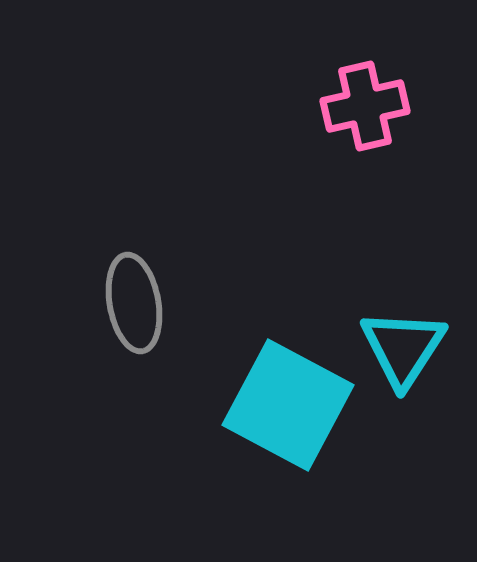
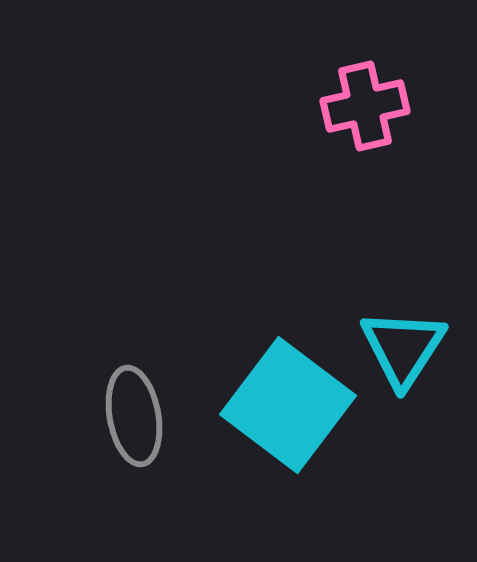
gray ellipse: moved 113 px down
cyan square: rotated 9 degrees clockwise
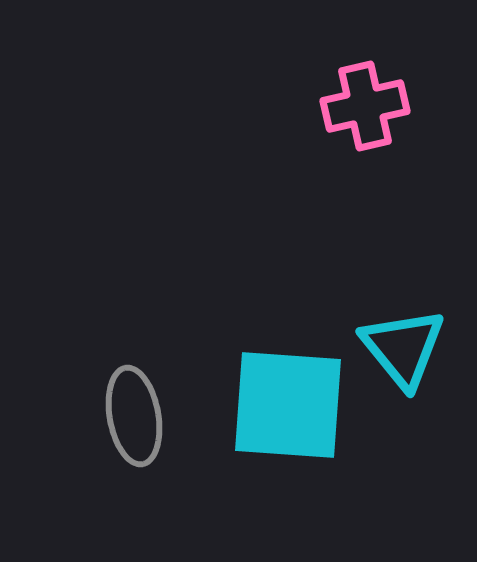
cyan triangle: rotated 12 degrees counterclockwise
cyan square: rotated 33 degrees counterclockwise
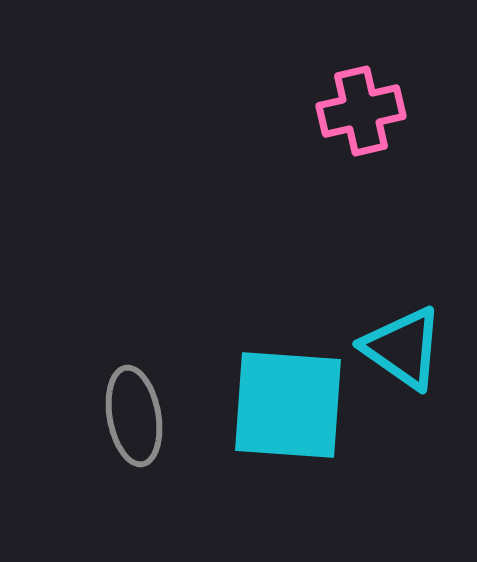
pink cross: moved 4 px left, 5 px down
cyan triangle: rotated 16 degrees counterclockwise
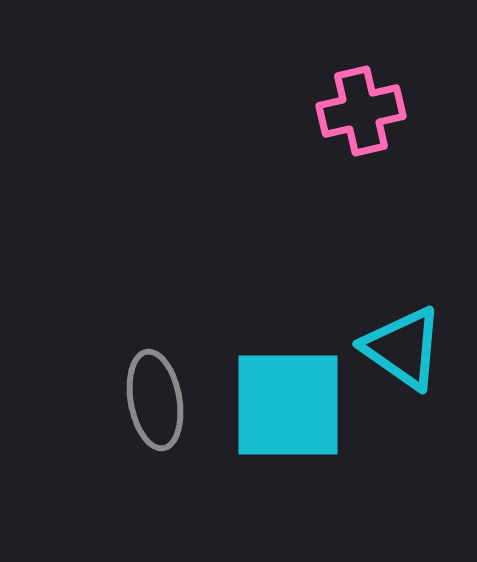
cyan square: rotated 4 degrees counterclockwise
gray ellipse: moved 21 px right, 16 px up
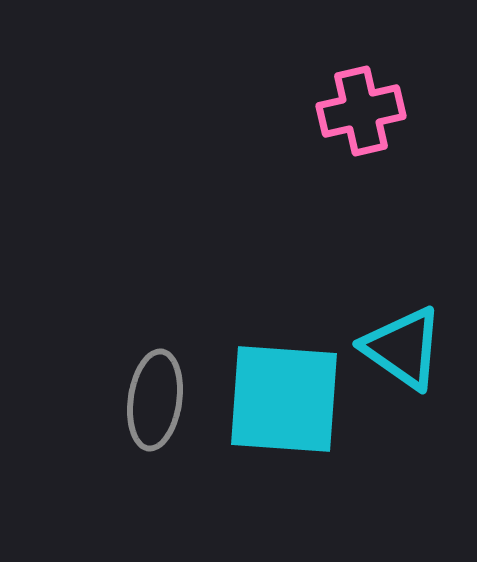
gray ellipse: rotated 18 degrees clockwise
cyan square: moved 4 px left, 6 px up; rotated 4 degrees clockwise
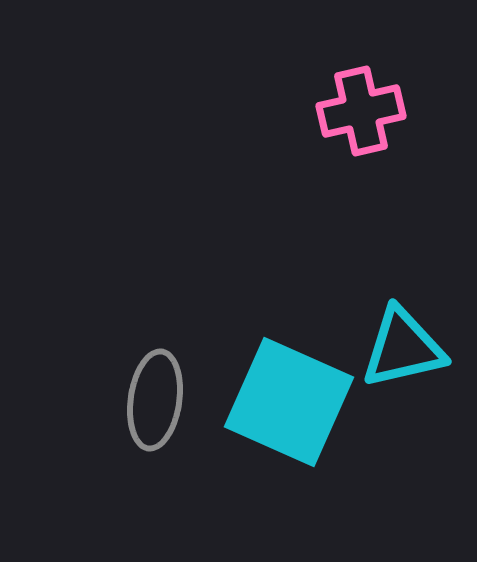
cyan triangle: rotated 48 degrees counterclockwise
cyan square: moved 5 px right, 3 px down; rotated 20 degrees clockwise
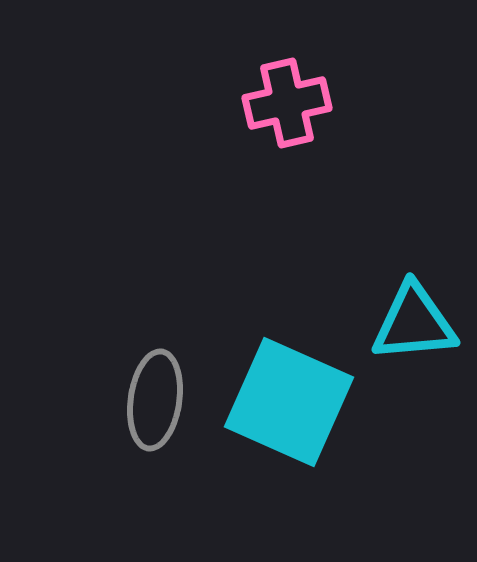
pink cross: moved 74 px left, 8 px up
cyan triangle: moved 11 px right, 25 px up; rotated 8 degrees clockwise
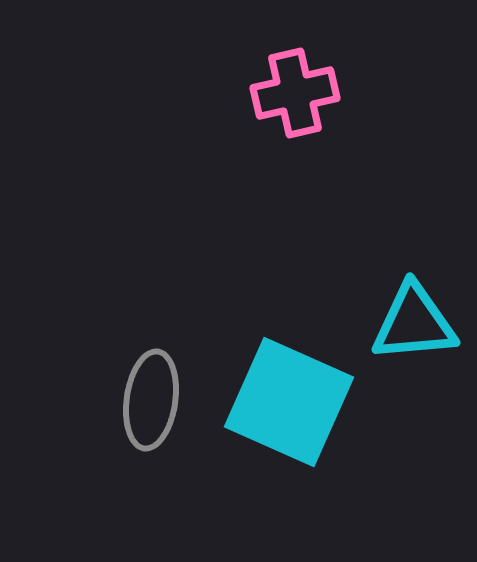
pink cross: moved 8 px right, 10 px up
gray ellipse: moved 4 px left
